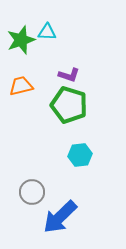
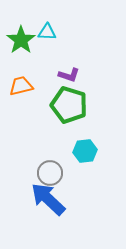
green star: rotated 16 degrees counterclockwise
cyan hexagon: moved 5 px right, 4 px up
gray circle: moved 18 px right, 19 px up
blue arrow: moved 12 px left, 18 px up; rotated 87 degrees clockwise
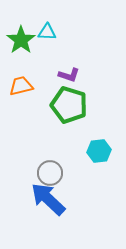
cyan hexagon: moved 14 px right
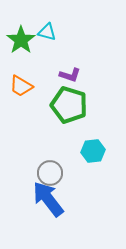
cyan triangle: rotated 12 degrees clockwise
purple L-shape: moved 1 px right
orange trapezoid: rotated 135 degrees counterclockwise
cyan hexagon: moved 6 px left
blue arrow: rotated 9 degrees clockwise
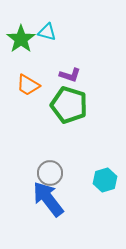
green star: moved 1 px up
orange trapezoid: moved 7 px right, 1 px up
cyan hexagon: moved 12 px right, 29 px down; rotated 10 degrees counterclockwise
